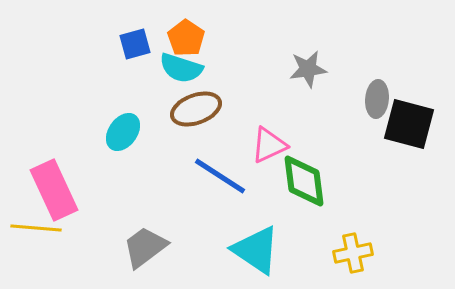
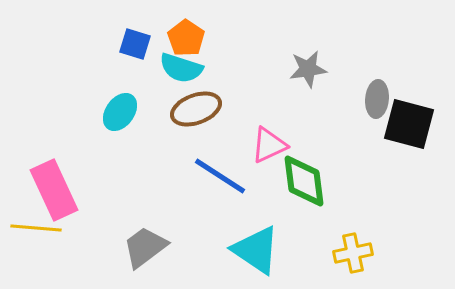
blue square: rotated 32 degrees clockwise
cyan ellipse: moved 3 px left, 20 px up
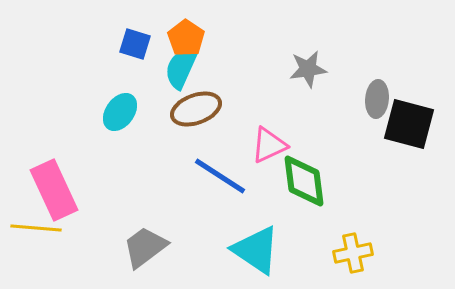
cyan semicircle: rotated 96 degrees clockwise
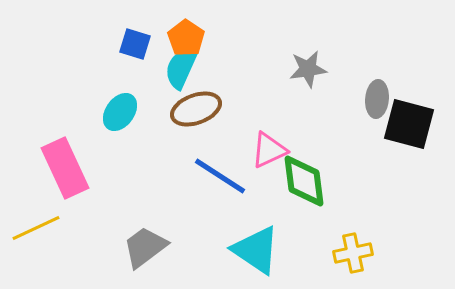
pink triangle: moved 5 px down
pink rectangle: moved 11 px right, 22 px up
yellow line: rotated 30 degrees counterclockwise
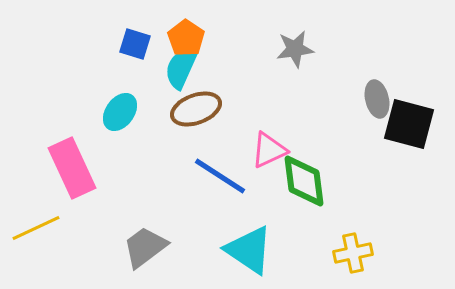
gray star: moved 13 px left, 20 px up
gray ellipse: rotated 18 degrees counterclockwise
pink rectangle: moved 7 px right
cyan triangle: moved 7 px left
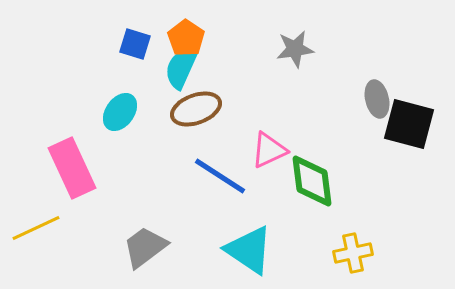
green diamond: moved 8 px right
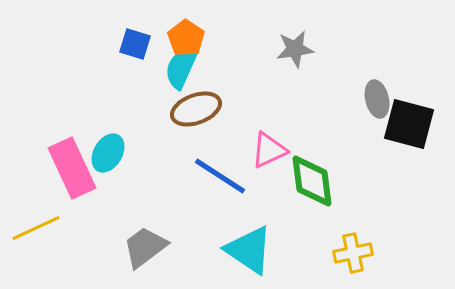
cyan ellipse: moved 12 px left, 41 px down; rotated 6 degrees counterclockwise
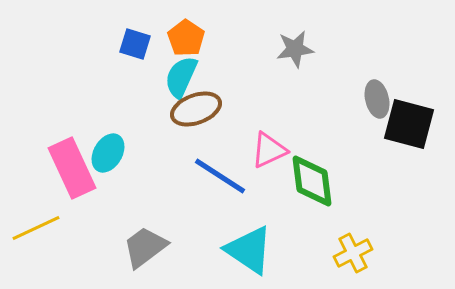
cyan semicircle: moved 9 px down
yellow cross: rotated 15 degrees counterclockwise
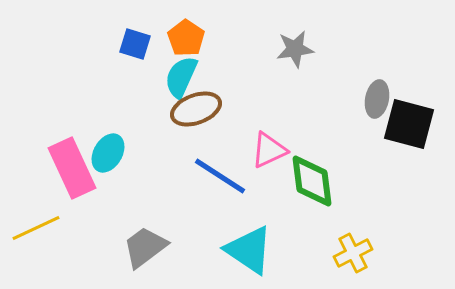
gray ellipse: rotated 24 degrees clockwise
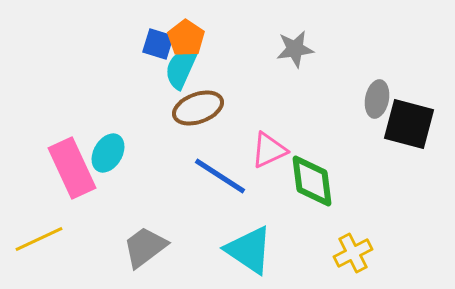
blue square: moved 23 px right
cyan semicircle: moved 9 px up
brown ellipse: moved 2 px right, 1 px up
yellow line: moved 3 px right, 11 px down
